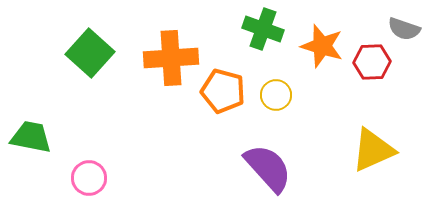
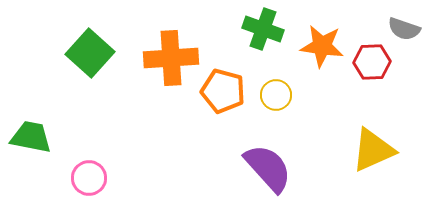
orange star: rotated 9 degrees counterclockwise
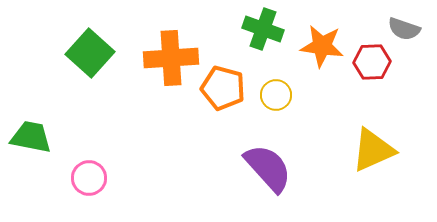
orange pentagon: moved 3 px up
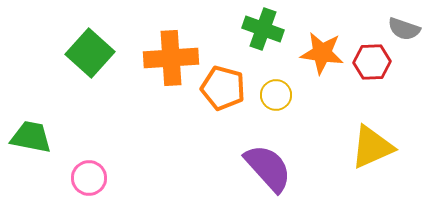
orange star: moved 7 px down
yellow triangle: moved 1 px left, 3 px up
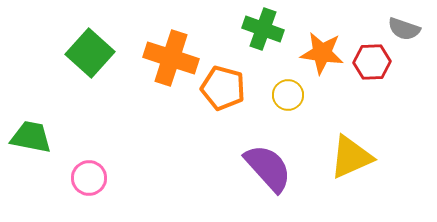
orange cross: rotated 22 degrees clockwise
yellow circle: moved 12 px right
yellow triangle: moved 21 px left, 10 px down
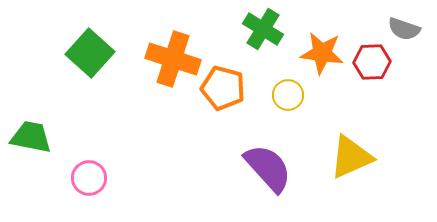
green cross: rotated 12 degrees clockwise
orange cross: moved 2 px right, 1 px down
